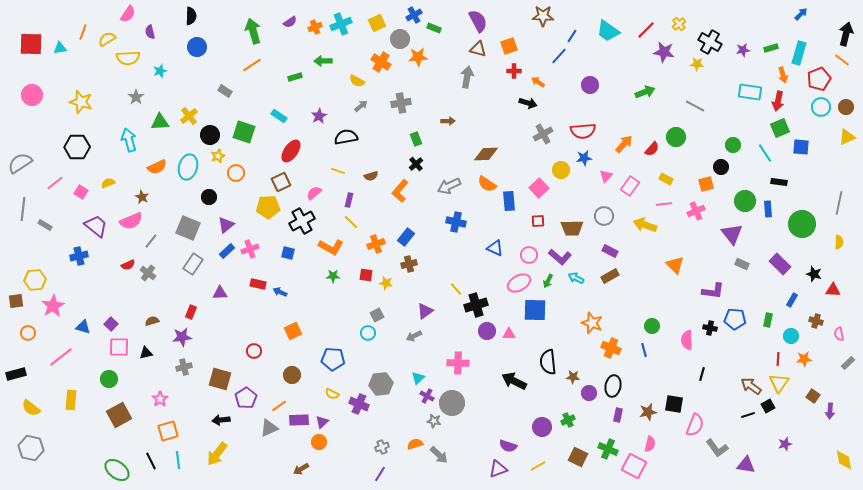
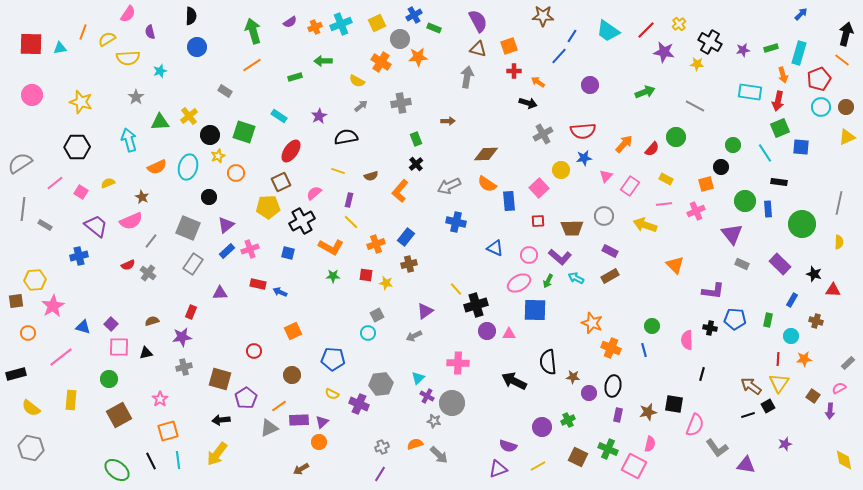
pink semicircle at (839, 334): moved 54 px down; rotated 72 degrees clockwise
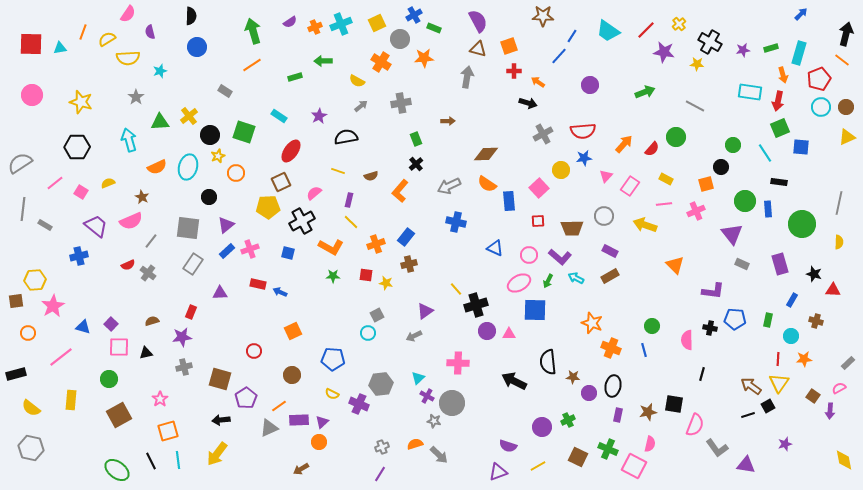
orange star at (418, 57): moved 6 px right, 1 px down
gray square at (188, 228): rotated 15 degrees counterclockwise
purple rectangle at (780, 264): rotated 30 degrees clockwise
purple triangle at (498, 469): moved 3 px down
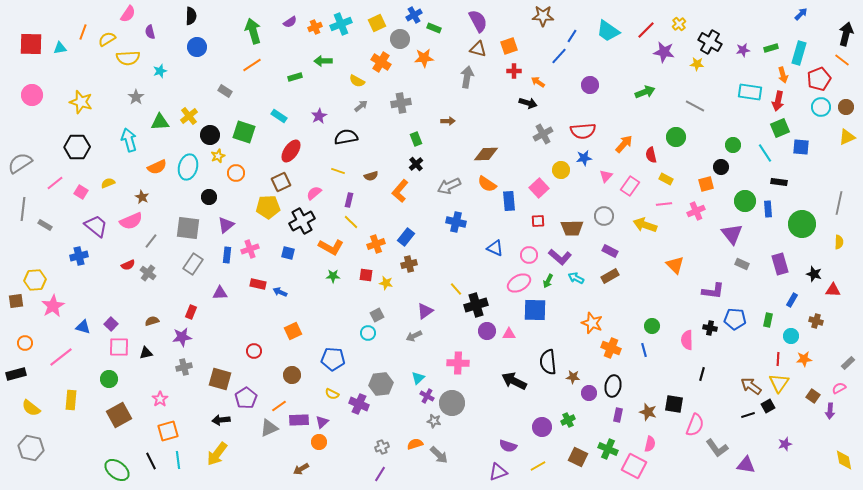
red semicircle at (652, 149): moved 1 px left, 6 px down; rotated 126 degrees clockwise
blue rectangle at (227, 251): moved 4 px down; rotated 42 degrees counterclockwise
orange circle at (28, 333): moved 3 px left, 10 px down
brown star at (648, 412): rotated 30 degrees clockwise
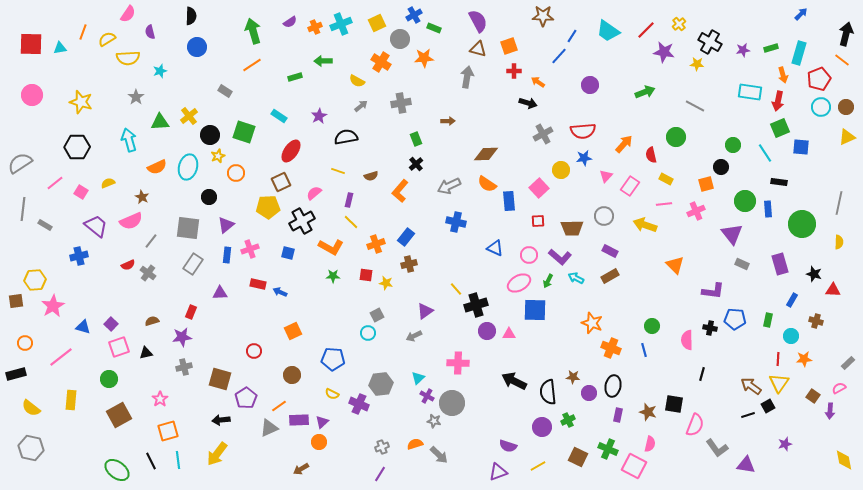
pink square at (119, 347): rotated 20 degrees counterclockwise
black semicircle at (548, 362): moved 30 px down
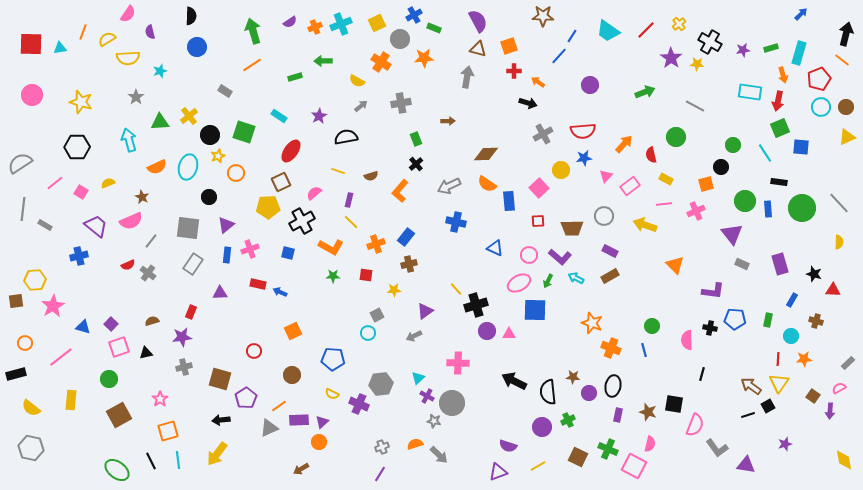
purple star at (664, 52): moved 7 px right, 6 px down; rotated 25 degrees clockwise
pink rectangle at (630, 186): rotated 18 degrees clockwise
gray line at (839, 203): rotated 55 degrees counterclockwise
green circle at (802, 224): moved 16 px up
yellow star at (386, 283): moved 8 px right, 7 px down; rotated 16 degrees counterclockwise
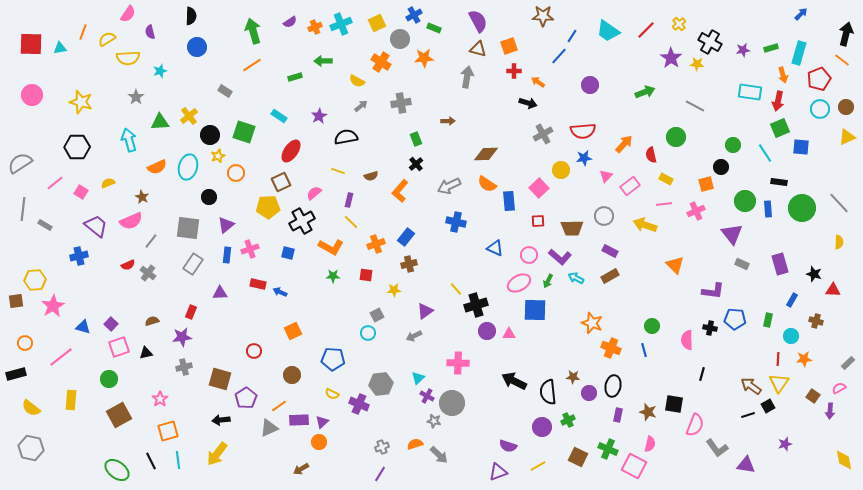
cyan circle at (821, 107): moved 1 px left, 2 px down
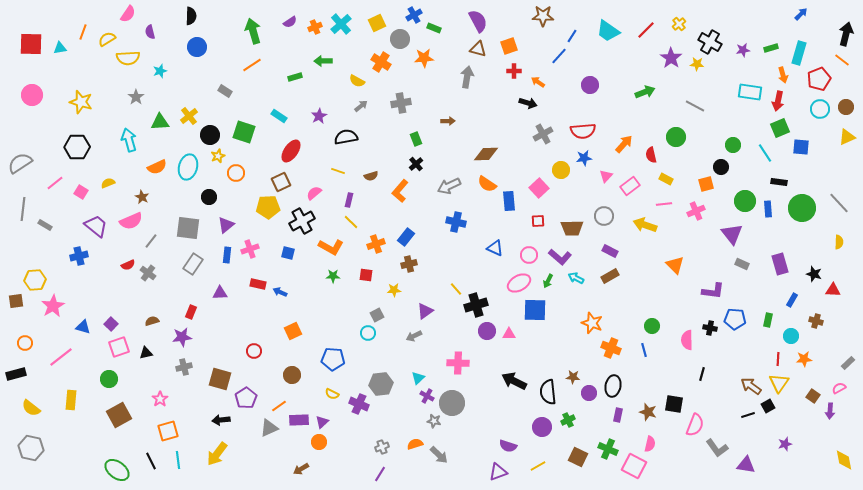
cyan cross at (341, 24): rotated 20 degrees counterclockwise
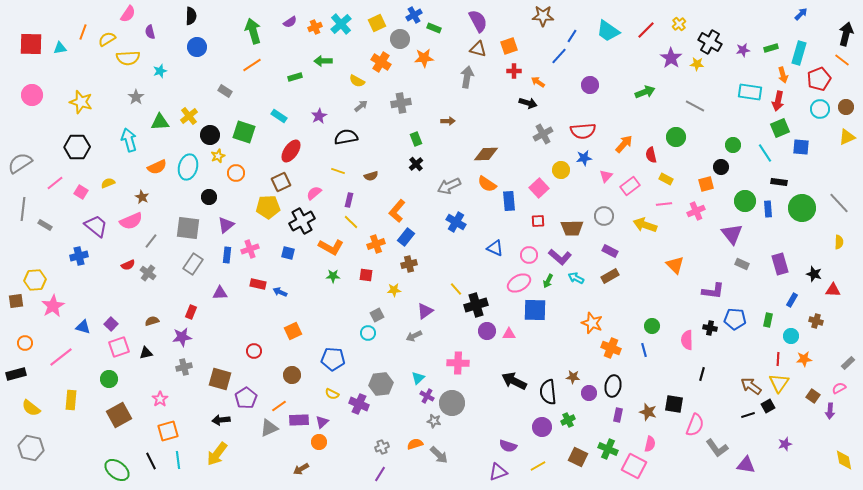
orange L-shape at (400, 191): moved 3 px left, 20 px down
blue cross at (456, 222): rotated 18 degrees clockwise
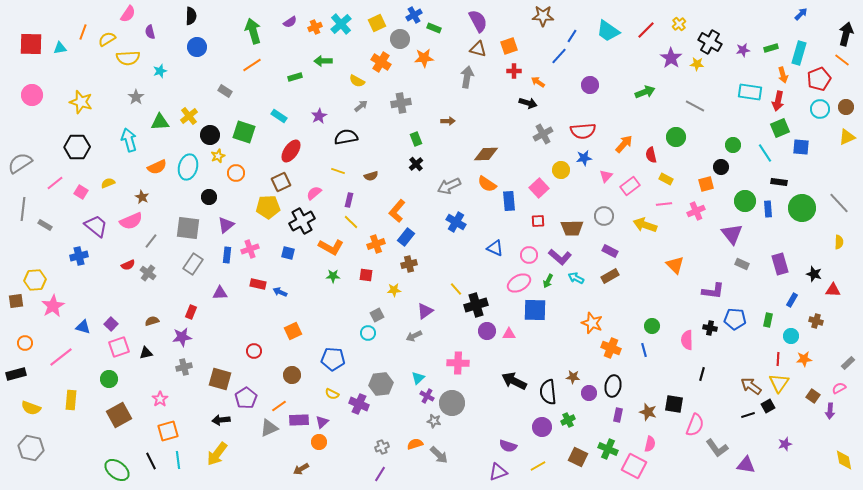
yellow semicircle at (31, 408): rotated 18 degrees counterclockwise
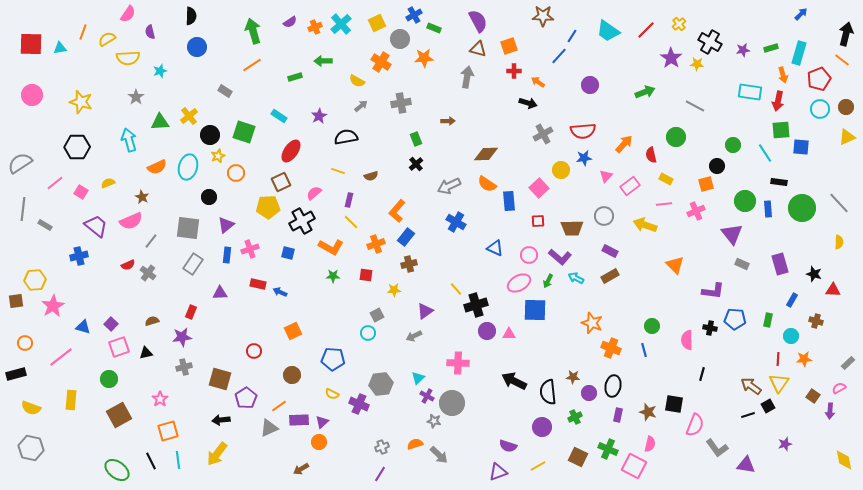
green square at (780, 128): moved 1 px right, 2 px down; rotated 18 degrees clockwise
black circle at (721, 167): moved 4 px left, 1 px up
green cross at (568, 420): moved 7 px right, 3 px up
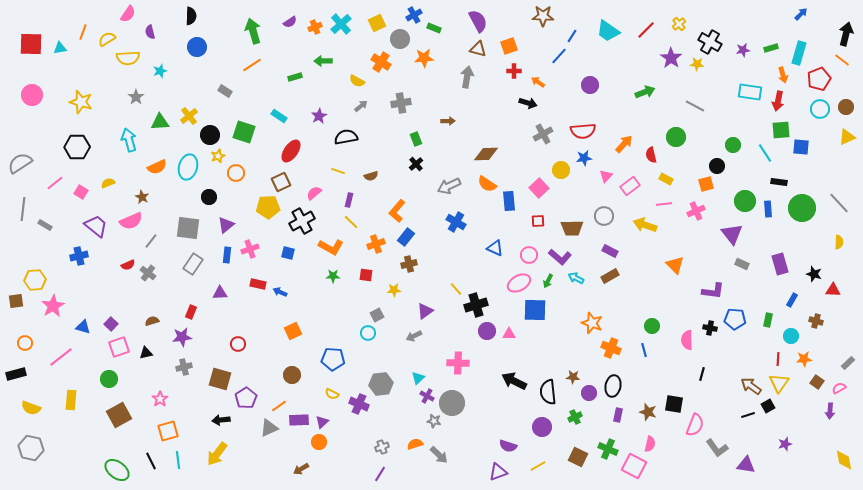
red circle at (254, 351): moved 16 px left, 7 px up
brown square at (813, 396): moved 4 px right, 14 px up
